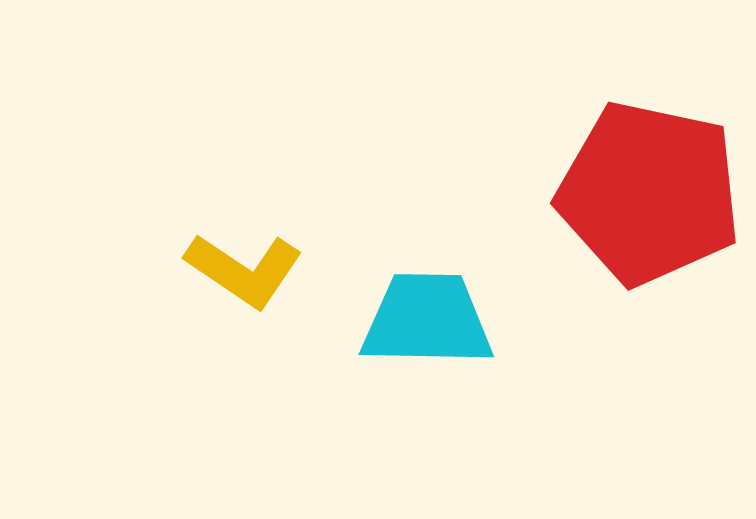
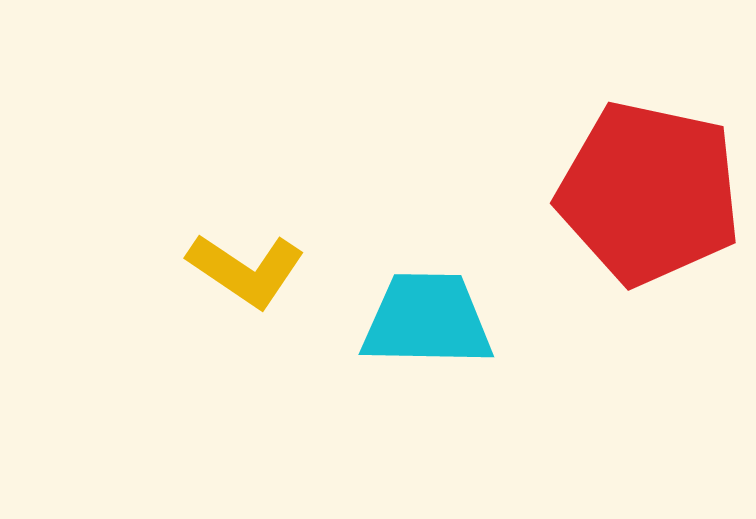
yellow L-shape: moved 2 px right
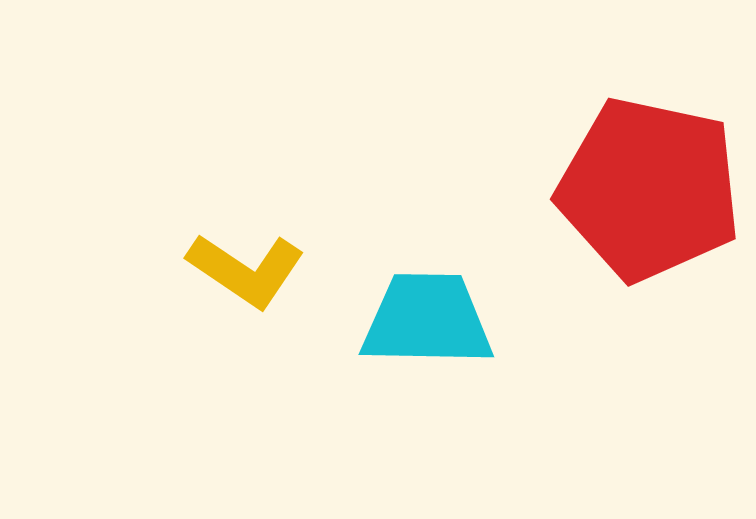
red pentagon: moved 4 px up
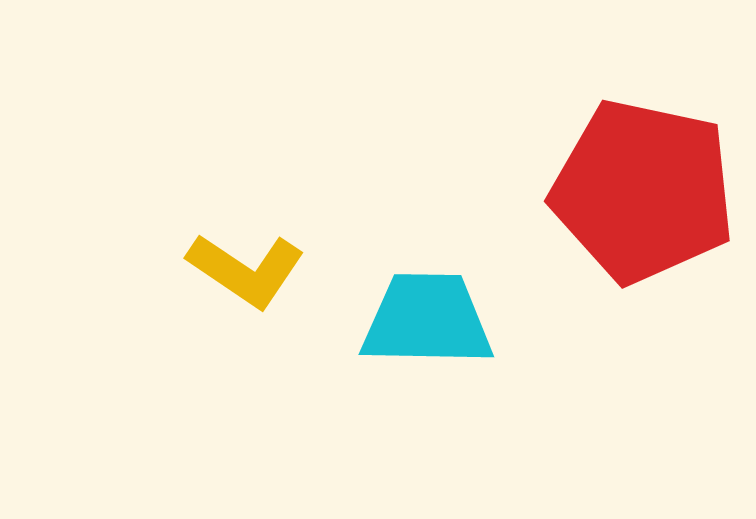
red pentagon: moved 6 px left, 2 px down
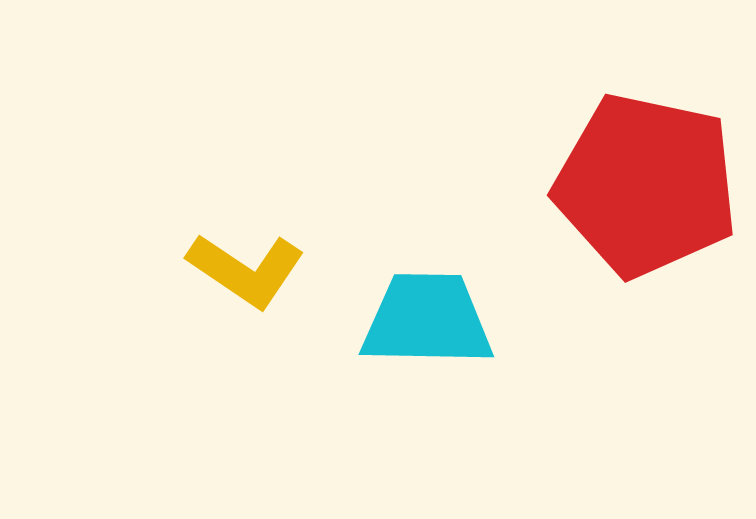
red pentagon: moved 3 px right, 6 px up
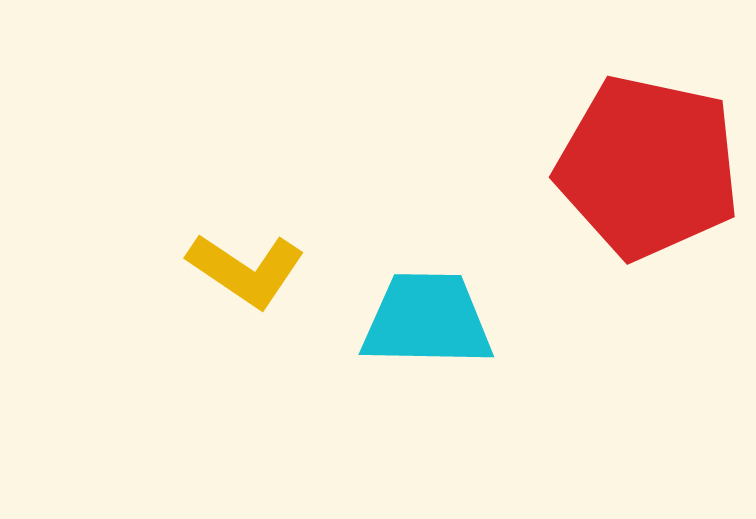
red pentagon: moved 2 px right, 18 px up
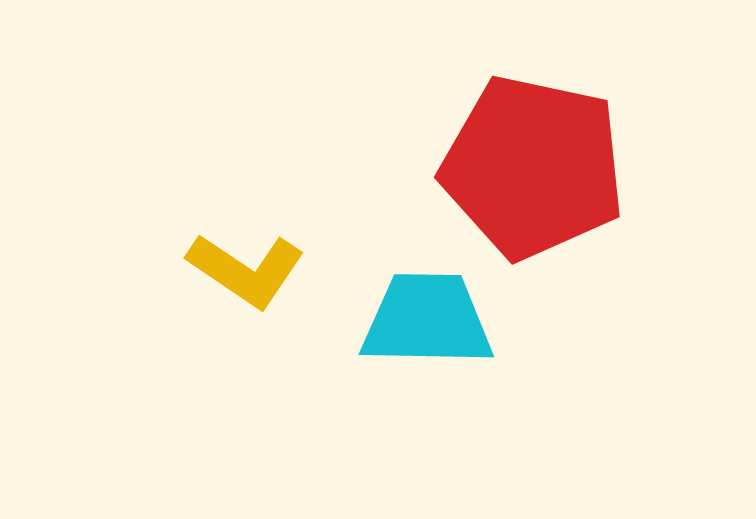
red pentagon: moved 115 px left
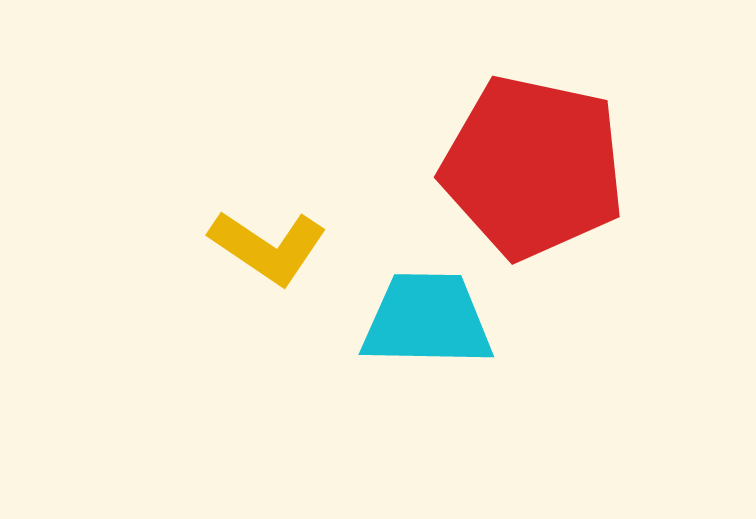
yellow L-shape: moved 22 px right, 23 px up
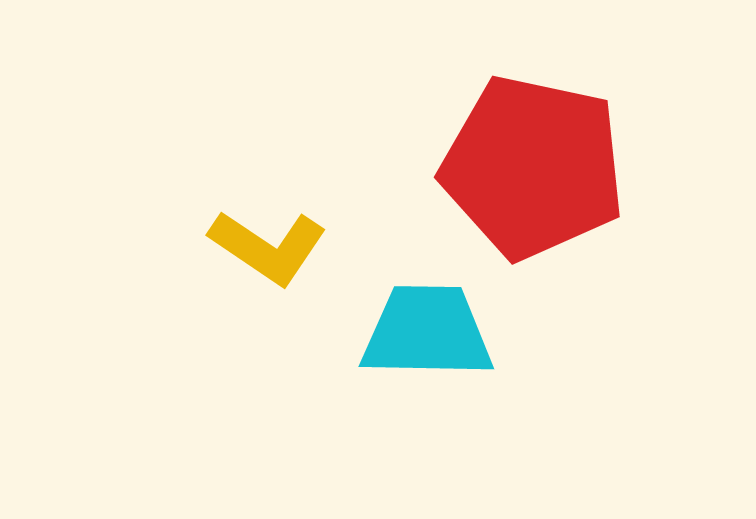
cyan trapezoid: moved 12 px down
